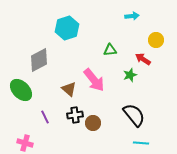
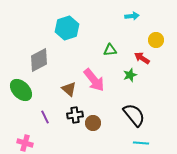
red arrow: moved 1 px left, 1 px up
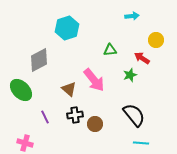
brown circle: moved 2 px right, 1 px down
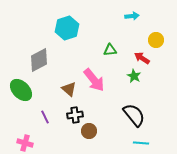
green star: moved 4 px right, 1 px down; rotated 24 degrees counterclockwise
brown circle: moved 6 px left, 7 px down
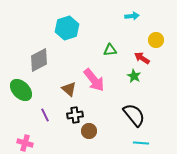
purple line: moved 2 px up
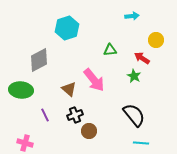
green ellipse: rotated 40 degrees counterclockwise
black cross: rotated 14 degrees counterclockwise
